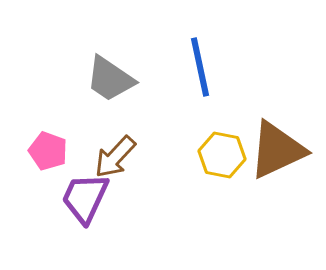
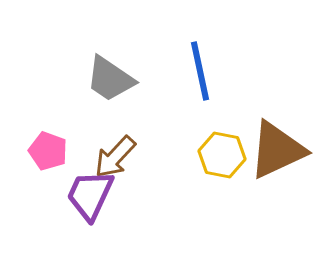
blue line: moved 4 px down
purple trapezoid: moved 5 px right, 3 px up
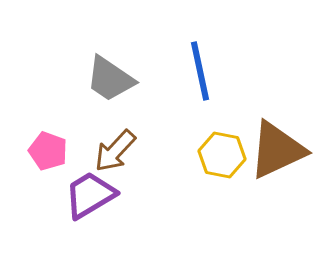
brown arrow: moved 6 px up
purple trapezoid: rotated 34 degrees clockwise
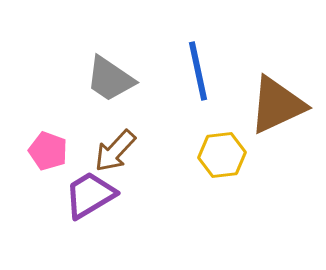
blue line: moved 2 px left
brown triangle: moved 45 px up
yellow hexagon: rotated 18 degrees counterclockwise
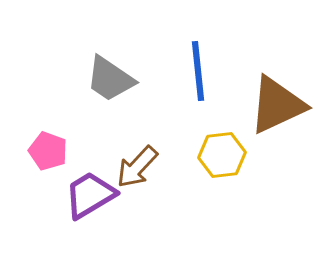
blue line: rotated 6 degrees clockwise
brown arrow: moved 22 px right, 16 px down
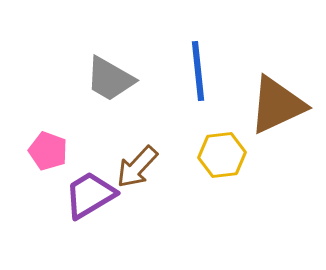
gray trapezoid: rotated 4 degrees counterclockwise
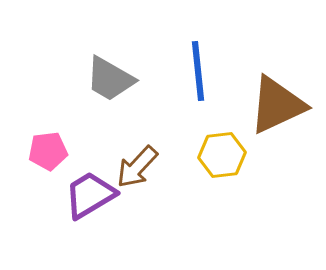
pink pentagon: rotated 27 degrees counterclockwise
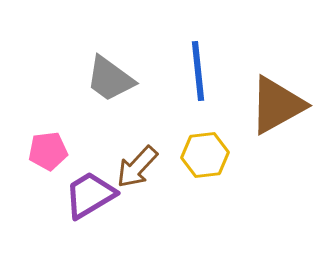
gray trapezoid: rotated 6 degrees clockwise
brown triangle: rotated 4 degrees counterclockwise
yellow hexagon: moved 17 px left
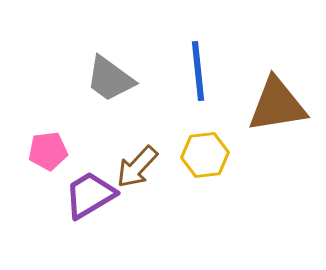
brown triangle: rotated 20 degrees clockwise
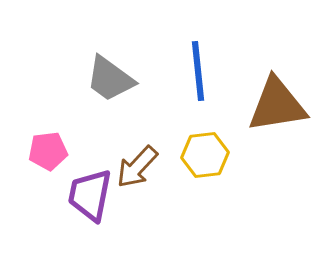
purple trapezoid: rotated 48 degrees counterclockwise
